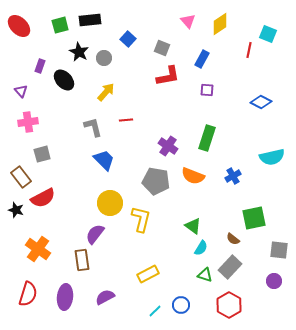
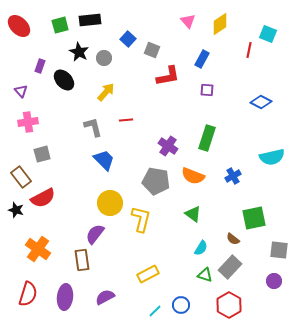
gray square at (162, 48): moved 10 px left, 2 px down
green triangle at (193, 226): moved 12 px up
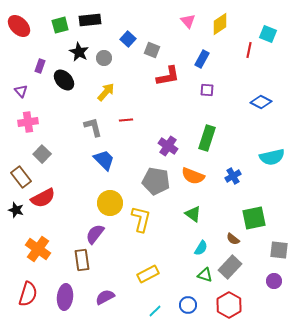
gray square at (42, 154): rotated 30 degrees counterclockwise
blue circle at (181, 305): moved 7 px right
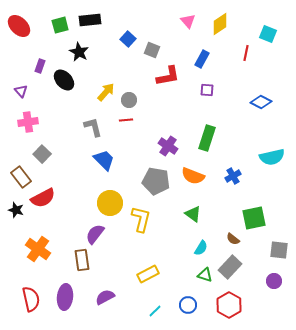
red line at (249, 50): moved 3 px left, 3 px down
gray circle at (104, 58): moved 25 px right, 42 px down
red semicircle at (28, 294): moved 3 px right, 5 px down; rotated 30 degrees counterclockwise
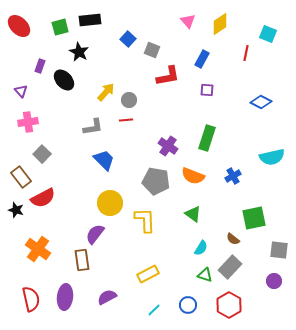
green square at (60, 25): moved 2 px down
gray L-shape at (93, 127): rotated 95 degrees clockwise
yellow L-shape at (141, 219): moved 4 px right, 1 px down; rotated 16 degrees counterclockwise
purple semicircle at (105, 297): moved 2 px right
cyan line at (155, 311): moved 1 px left, 1 px up
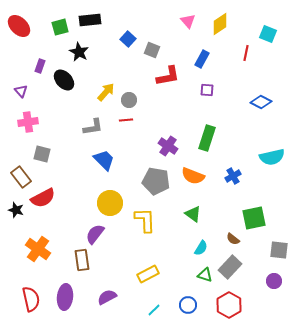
gray square at (42, 154): rotated 30 degrees counterclockwise
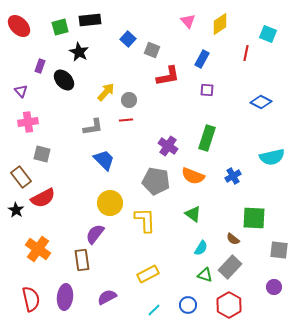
black star at (16, 210): rotated 14 degrees clockwise
green square at (254, 218): rotated 15 degrees clockwise
purple circle at (274, 281): moved 6 px down
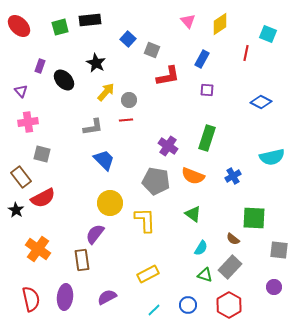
black star at (79, 52): moved 17 px right, 11 px down
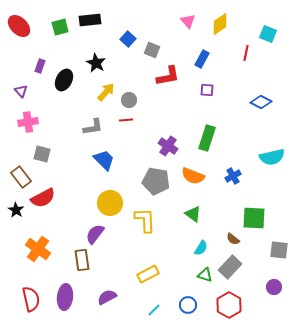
black ellipse at (64, 80): rotated 70 degrees clockwise
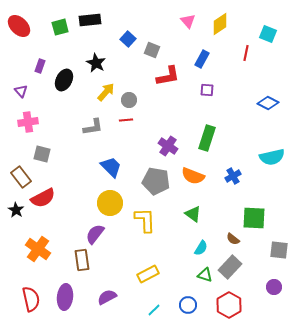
blue diamond at (261, 102): moved 7 px right, 1 px down
blue trapezoid at (104, 160): moved 7 px right, 7 px down
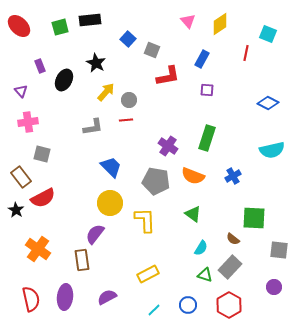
purple rectangle at (40, 66): rotated 40 degrees counterclockwise
cyan semicircle at (272, 157): moved 7 px up
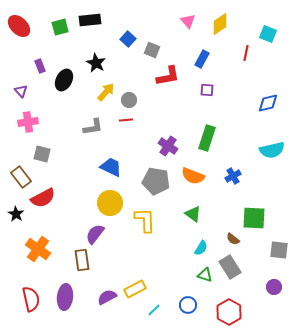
blue diamond at (268, 103): rotated 40 degrees counterclockwise
blue trapezoid at (111, 167): rotated 20 degrees counterclockwise
black star at (16, 210): moved 4 px down
gray rectangle at (230, 267): rotated 75 degrees counterclockwise
yellow rectangle at (148, 274): moved 13 px left, 15 px down
red hexagon at (229, 305): moved 7 px down
